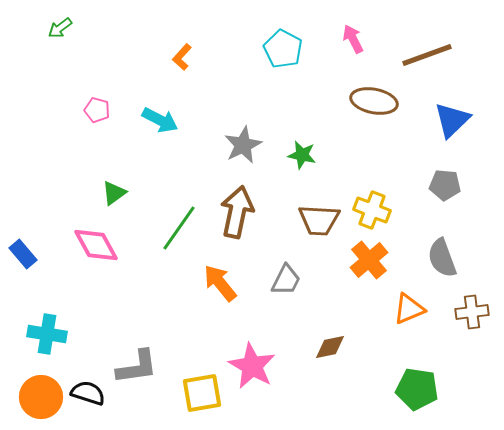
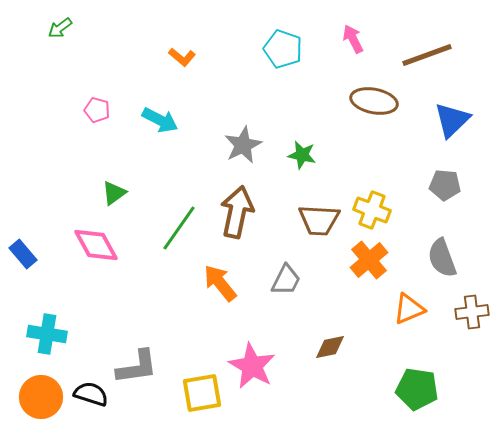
cyan pentagon: rotated 9 degrees counterclockwise
orange L-shape: rotated 92 degrees counterclockwise
black semicircle: moved 3 px right, 1 px down
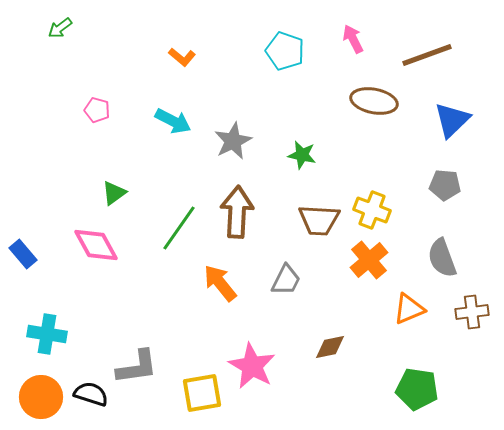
cyan pentagon: moved 2 px right, 2 px down
cyan arrow: moved 13 px right, 1 px down
gray star: moved 10 px left, 4 px up
brown arrow: rotated 9 degrees counterclockwise
